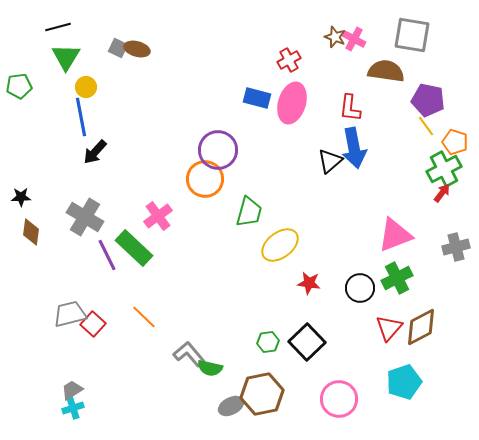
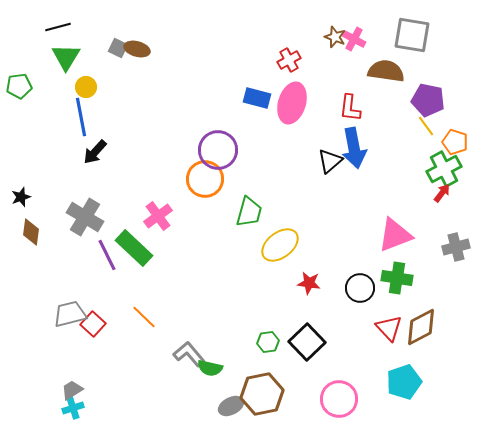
black star at (21, 197): rotated 18 degrees counterclockwise
green cross at (397, 278): rotated 36 degrees clockwise
red triangle at (389, 328): rotated 24 degrees counterclockwise
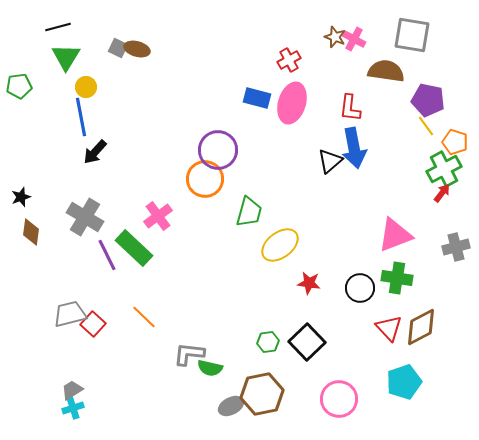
gray L-shape at (189, 354): rotated 44 degrees counterclockwise
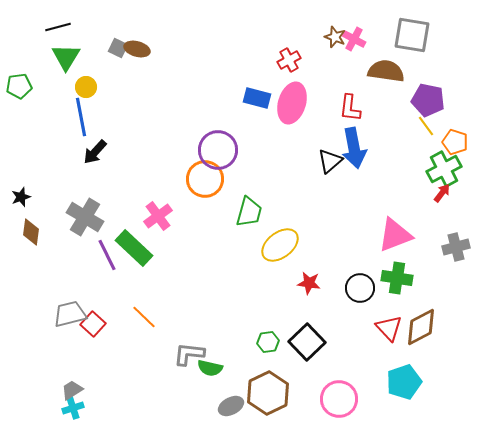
brown hexagon at (262, 394): moved 6 px right, 1 px up; rotated 15 degrees counterclockwise
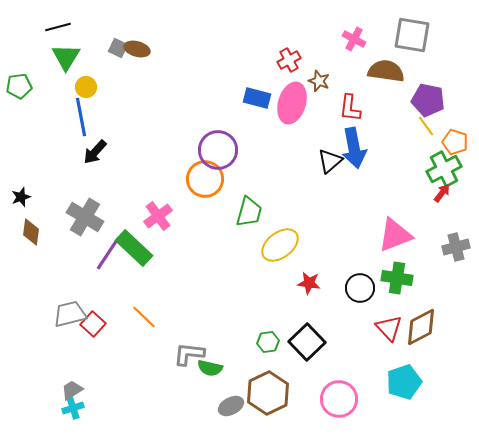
brown star at (335, 37): moved 16 px left, 44 px down
purple line at (107, 255): rotated 60 degrees clockwise
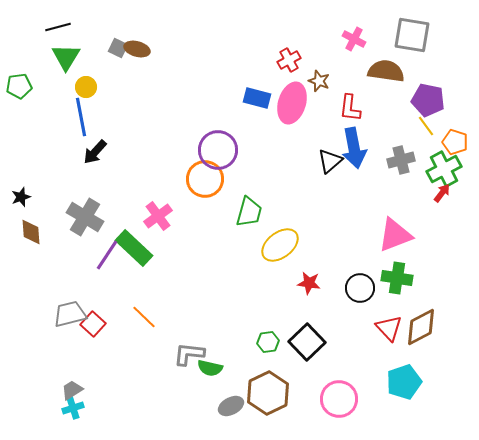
brown diamond at (31, 232): rotated 12 degrees counterclockwise
gray cross at (456, 247): moved 55 px left, 87 px up
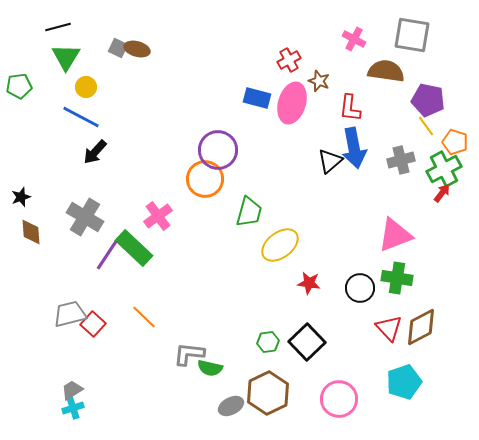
blue line at (81, 117): rotated 51 degrees counterclockwise
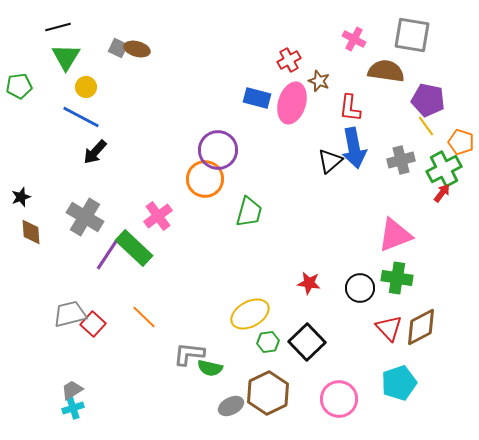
orange pentagon at (455, 142): moved 6 px right
yellow ellipse at (280, 245): moved 30 px left, 69 px down; rotated 9 degrees clockwise
cyan pentagon at (404, 382): moved 5 px left, 1 px down
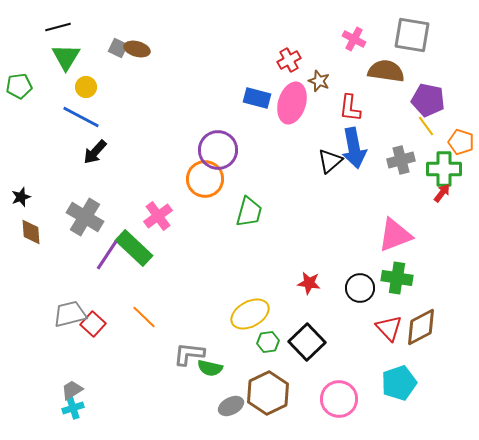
green cross at (444, 169): rotated 28 degrees clockwise
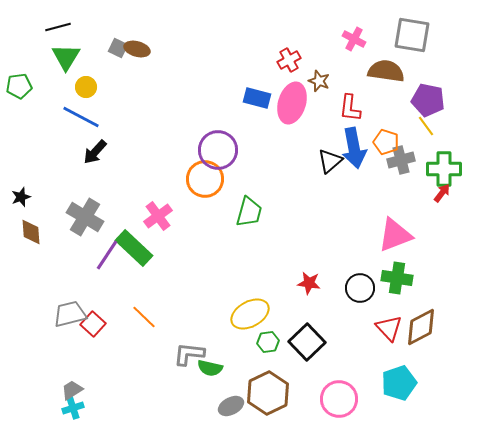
orange pentagon at (461, 142): moved 75 px left
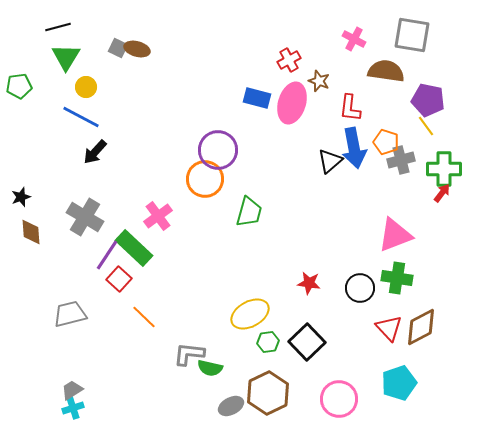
red square at (93, 324): moved 26 px right, 45 px up
